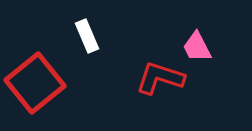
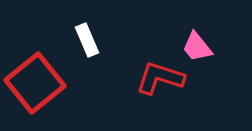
white rectangle: moved 4 px down
pink trapezoid: rotated 12 degrees counterclockwise
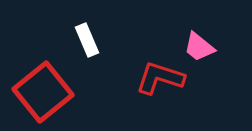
pink trapezoid: moved 2 px right; rotated 12 degrees counterclockwise
red square: moved 8 px right, 9 px down
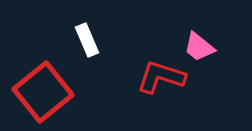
red L-shape: moved 1 px right, 1 px up
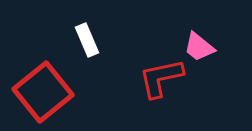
red L-shape: moved 1 px down; rotated 30 degrees counterclockwise
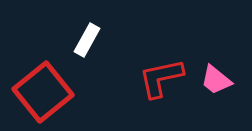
white rectangle: rotated 52 degrees clockwise
pink trapezoid: moved 17 px right, 33 px down
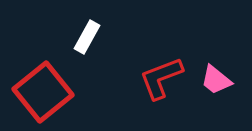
white rectangle: moved 3 px up
red L-shape: rotated 9 degrees counterclockwise
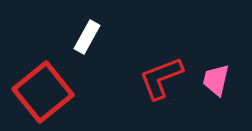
pink trapezoid: rotated 64 degrees clockwise
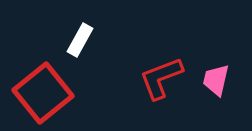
white rectangle: moved 7 px left, 3 px down
red square: moved 1 px down
